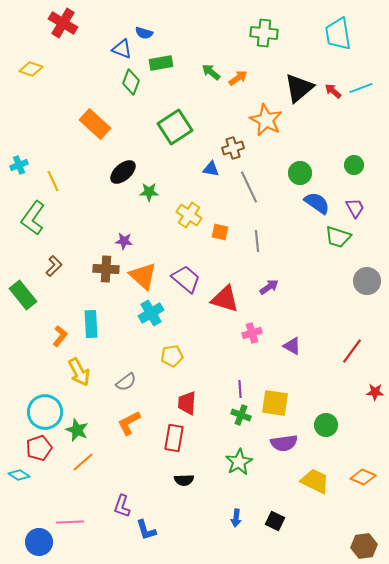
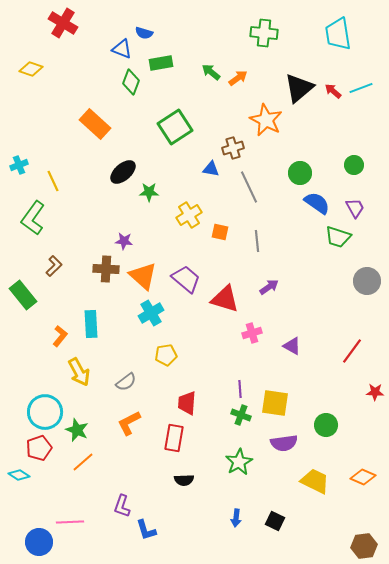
yellow cross at (189, 215): rotated 25 degrees clockwise
yellow pentagon at (172, 356): moved 6 px left, 1 px up
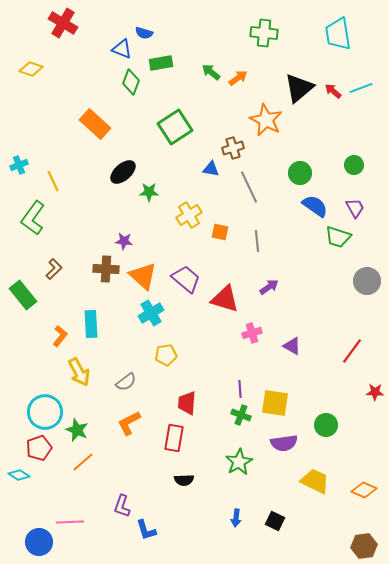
blue semicircle at (317, 203): moved 2 px left, 3 px down
brown L-shape at (54, 266): moved 3 px down
orange diamond at (363, 477): moved 1 px right, 13 px down
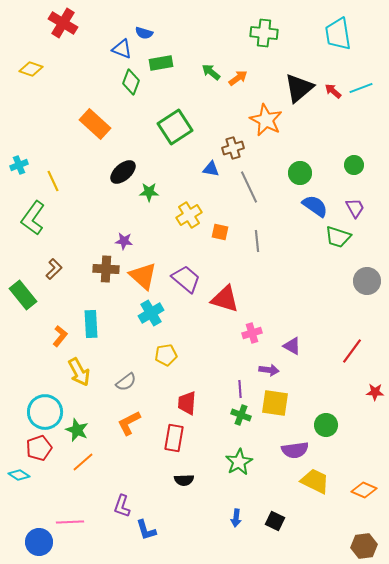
purple arrow at (269, 287): moved 83 px down; rotated 42 degrees clockwise
purple semicircle at (284, 443): moved 11 px right, 7 px down
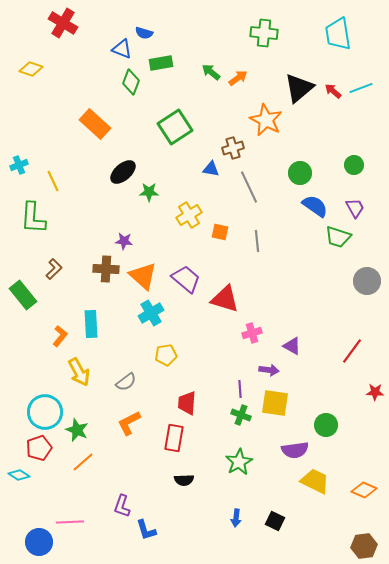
green L-shape at (33, 218): rotated 32 degrees counterclockwise
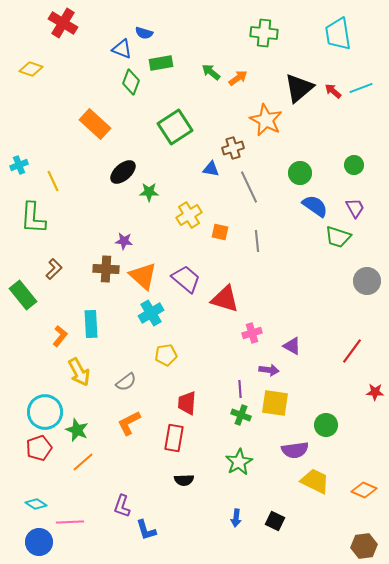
cyan diamond at (19, 475): moved 17 px right, 29 px down
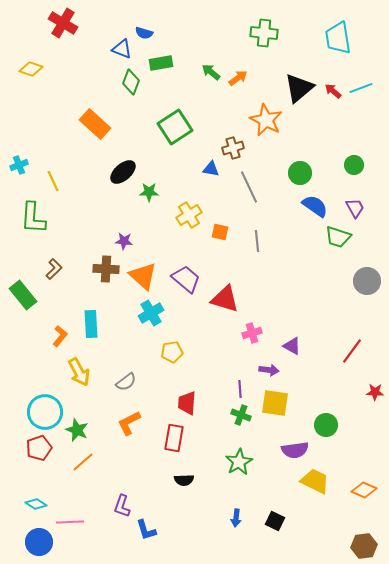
cyan trapezoid at (338, 34): moved 4 px down
yellow pentagon at (166, 355): moved 6 px right, 3 px up
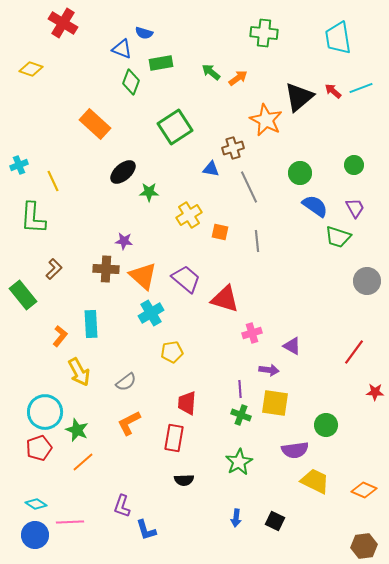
black triangle at (299, 88): moved 9 px down
red line at (352, 351): moved 2 px right, 1 px down
blue circle at (39, 542): moved 4 px left, 7 px up
